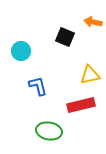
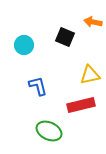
cyan circle: moved 3 px right, 6 px up
green ellipse: rotated 15 degrees clockwise
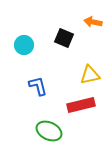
black square: moved 1 px left, 1 px down
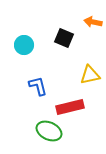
red rectangle: moved 11 px left, 2 px down
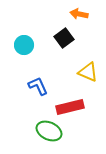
orange arrow: moved 14 px left, 8 px up
black square: rotated 30 degrees clockwise
yellow triangle: moved 2 px left, 3 px up; rotated 35 degrees clockwise
blue L-shape: rotated 10 degrees counterclockwise
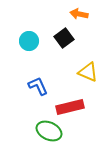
cyan circle: moved 5 px right, 4 px up
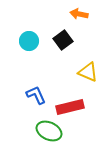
black square: moved 1 px left, 2 px down
blue L-shape: moved 2 px left, 9 px down
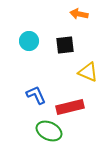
black square: moved 2 px right, 5 px down; rotated 30 degrees clockwise
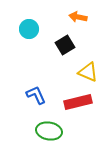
orange arrow: moved 1 px left, 3 px down
cyan circle: moved 12 px up
black square: rotated 24 degrees counterclockwise
red rectangle: moved 8 px right, 5 px up
green ellipse: rotated 15 degrees counterclockwise
